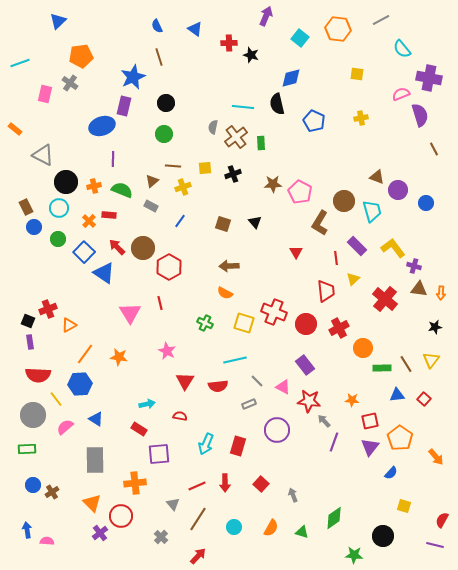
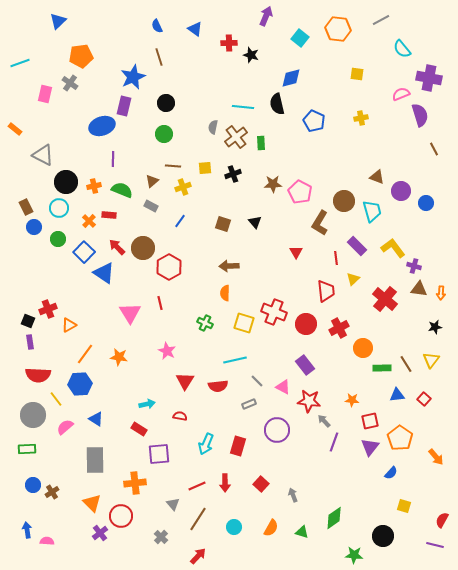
purple circle at (398, 190): moved 3 px right, 1 px down
orange semicircle at (225, 293): rotated 63 degrees clockwise
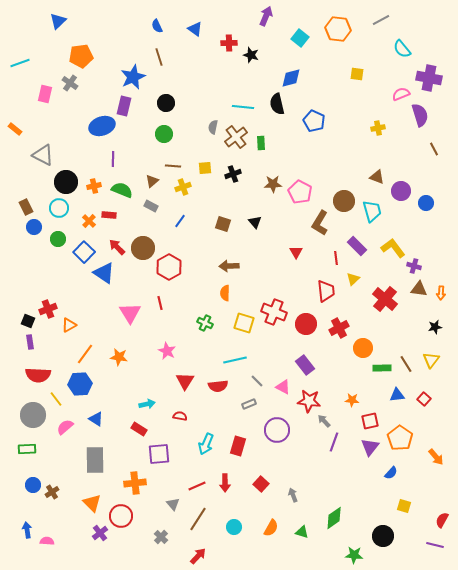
yellow cross at (361, 118): moved 17 px right, 10 px down
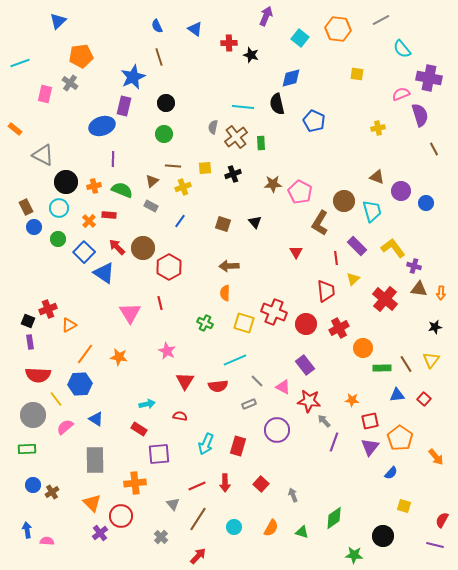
cyan line at (235, 360): rotated 10 degrees counterclockwise
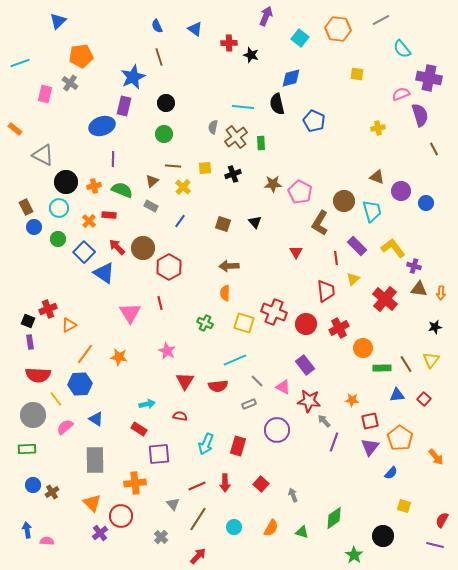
yellow cross at (183, 187): rotated 28 degrees counterclockwise
green star at (354, 555): rotated 30 degrees clockwise
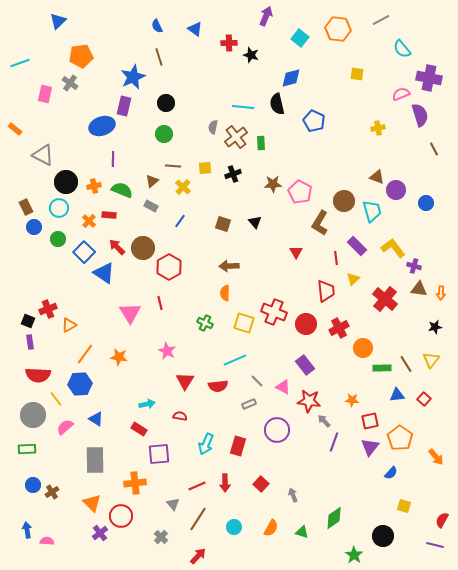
purple circle at (401, 191): moved 5 px left, 1 px up
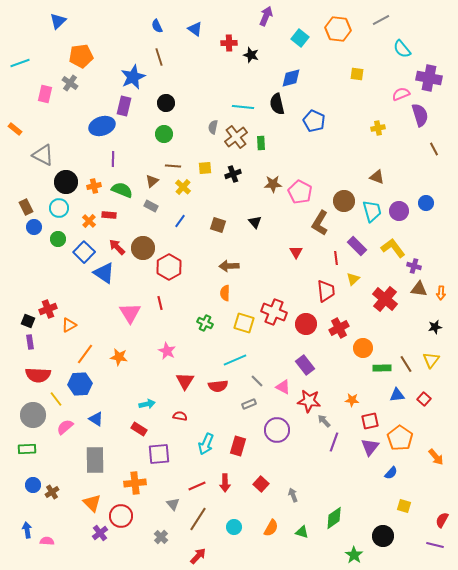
purple circle at (396, 190): moved 3 px right, 21 px down
brown square at (223, 224): moved 5 px left, 1 px down
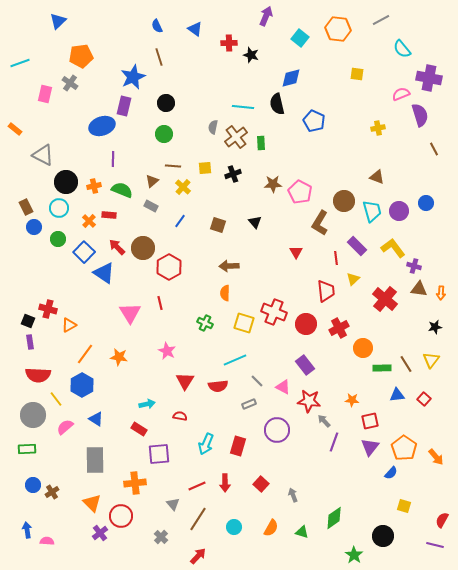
red cross at (48, 309): rotated 36 degrees clockwise
blue hexagon at (80, 384): moved 2 px right, 1 px down; rotated 25 degrees counterclockwise
orange pentagon at (400, 438): moved 4 px right, 10 px down
